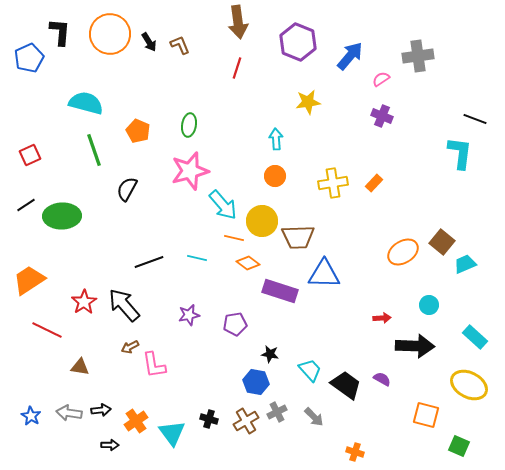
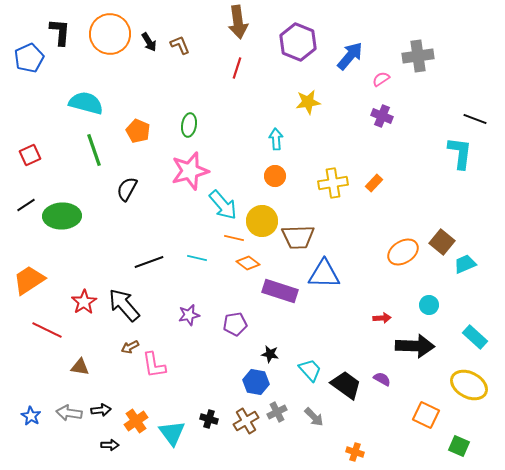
orange square at (426, 415): rotated 12 degrees clockwise
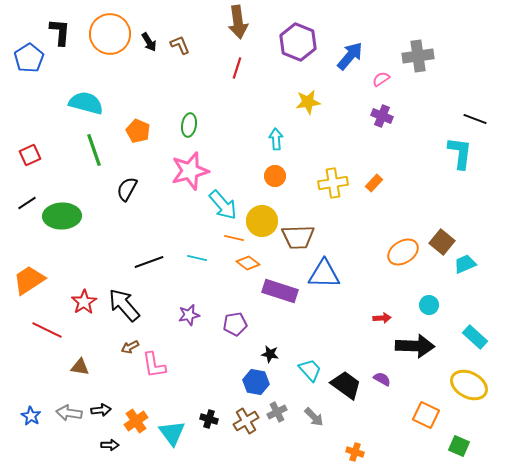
blue pentagon at (29, 58): rotated 8 degrees counterclockwise
black line at (26, 205): moved 1 px right, 2 px up
